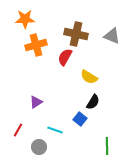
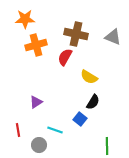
gray triangle: moved 1 px right, 1 px down
red line: rotated 40 degrees counterclockwise
gray circle: moved 2 px up
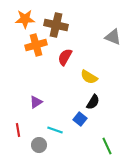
brown cross: moved 20 px left, 9 px up
green line: rotated 24 degrees counterclockwise
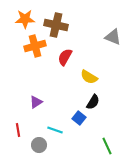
orange cross: moved 1 px left, 1 px down
blue square: moved 1 px left, 1 px up
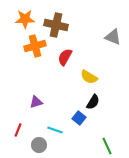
purple triangle: rotated 16 degrees clockwise
red line: rotated 32 degrees clockwise
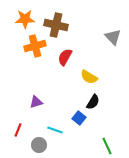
gray triangle: rotated 24 degrees clockwise
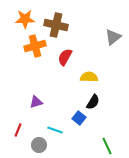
gray triangle: rotated 36 degrees clockwise
yellow semicircle: rotated 150 degrees clockwise
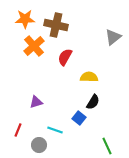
orange cross: moved 1 px left; rotated 25 degrees counterclockwise
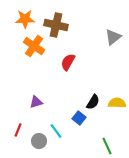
orange cross: rotated 15 degrees counterclockwise
red semicircle: moved 3 px right, 5 px down
yellow semicircle: moved 28 px right, 26 px down
cyan line: moved 1 px right, 1 px down; rotated 35 degrees clockwise
gray circle: moved 4 px up
